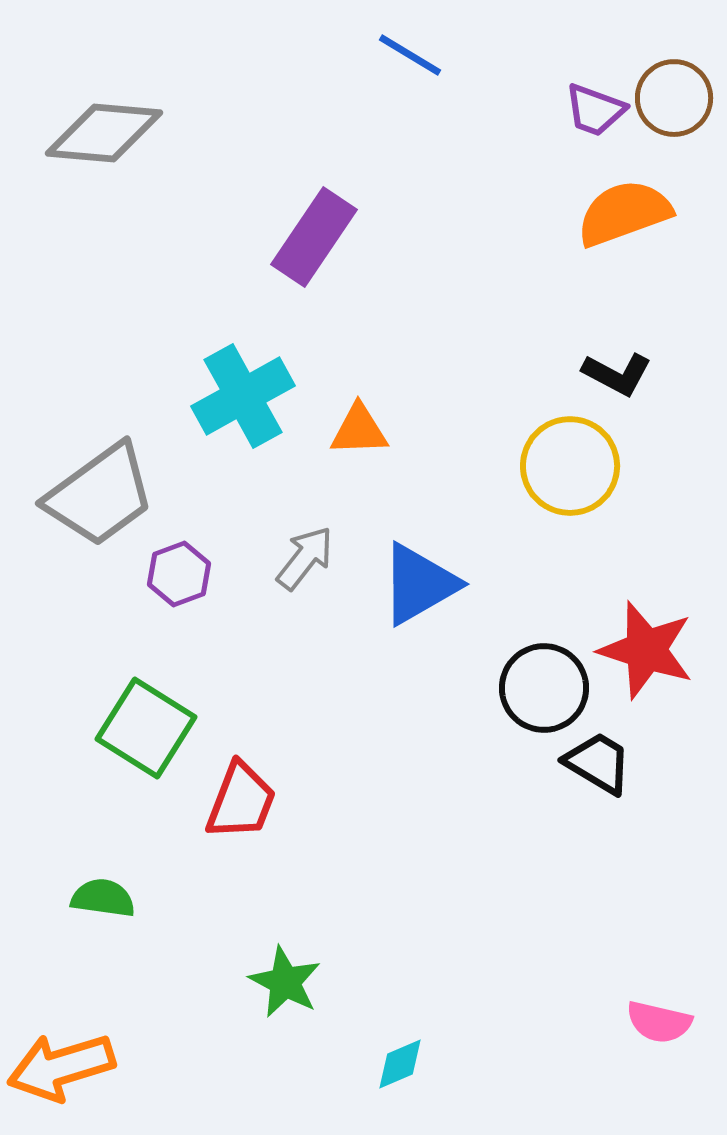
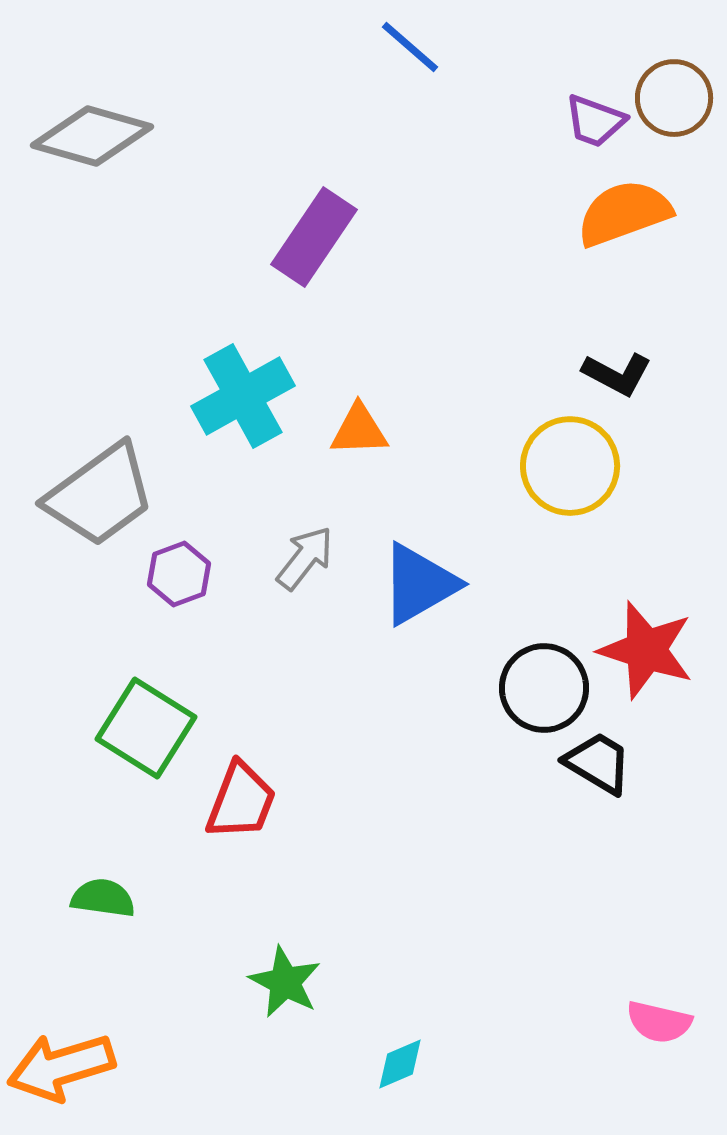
blue line: moved 8 px up; rotated 10 degrees clockwise
purple trapezoid: moved 11 px down
gray diamond: moved 12 px left, 3 px down; rotated 11 degrees clockwise
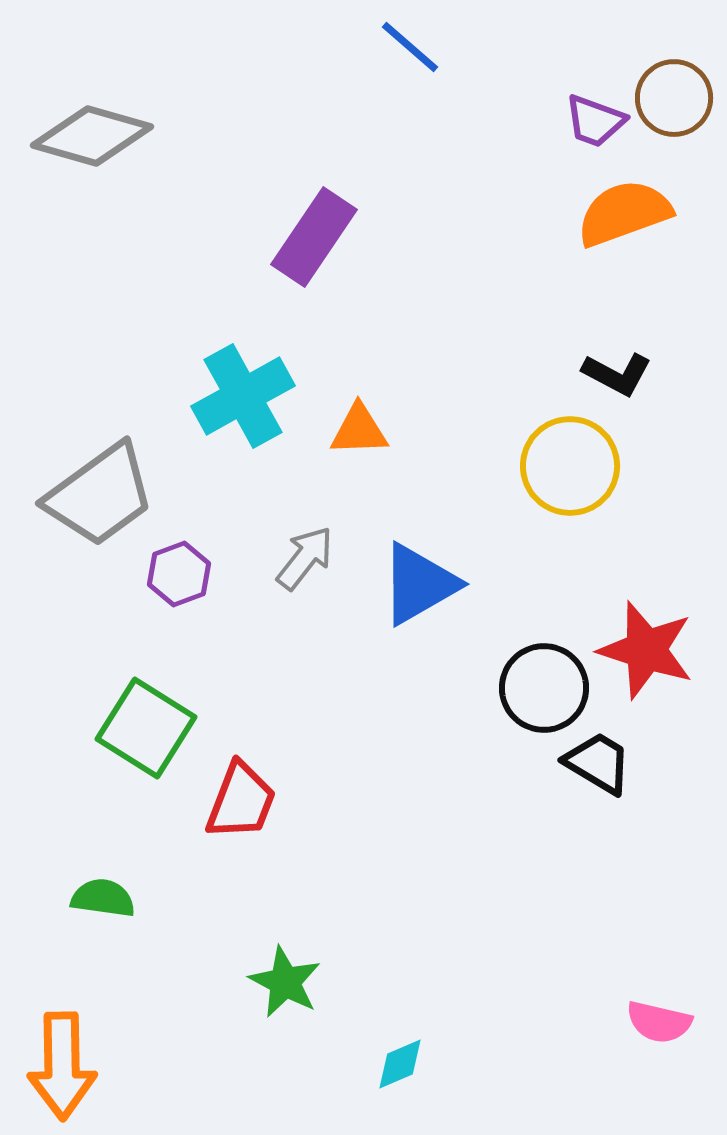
orange arrow: moved 1 px right, 1 px up; rotated 74 degrees counterclockwise
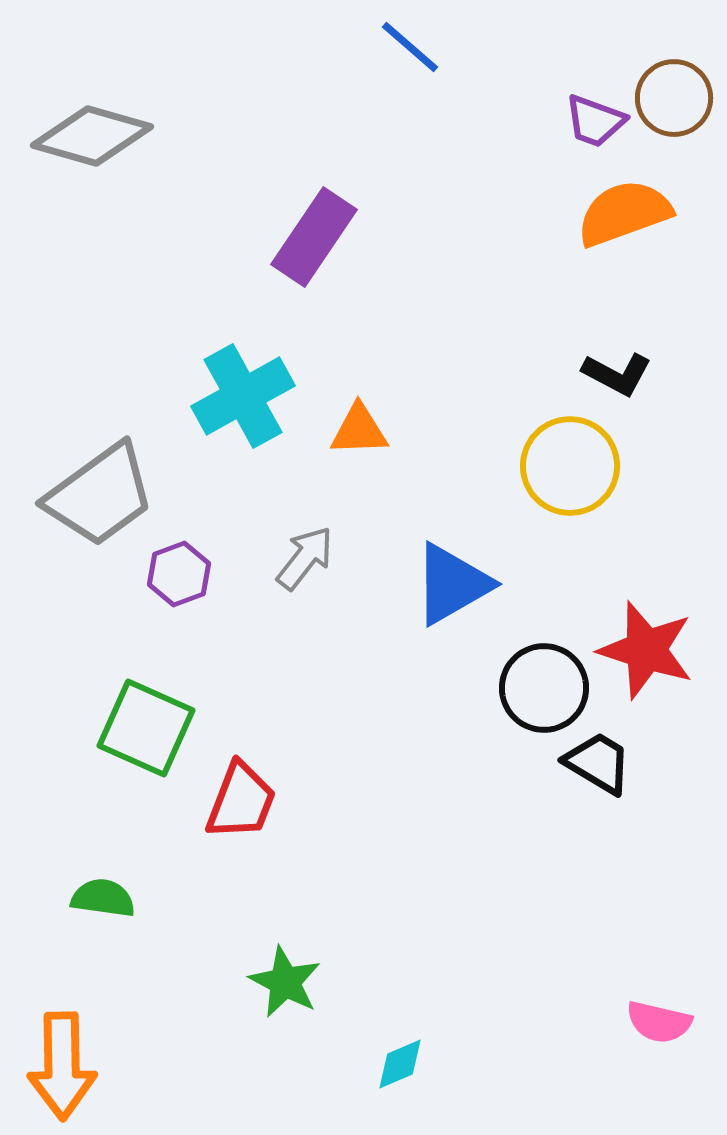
blue triangle: moved 33 px right
green square: rotated 8 degrees counterclockwise
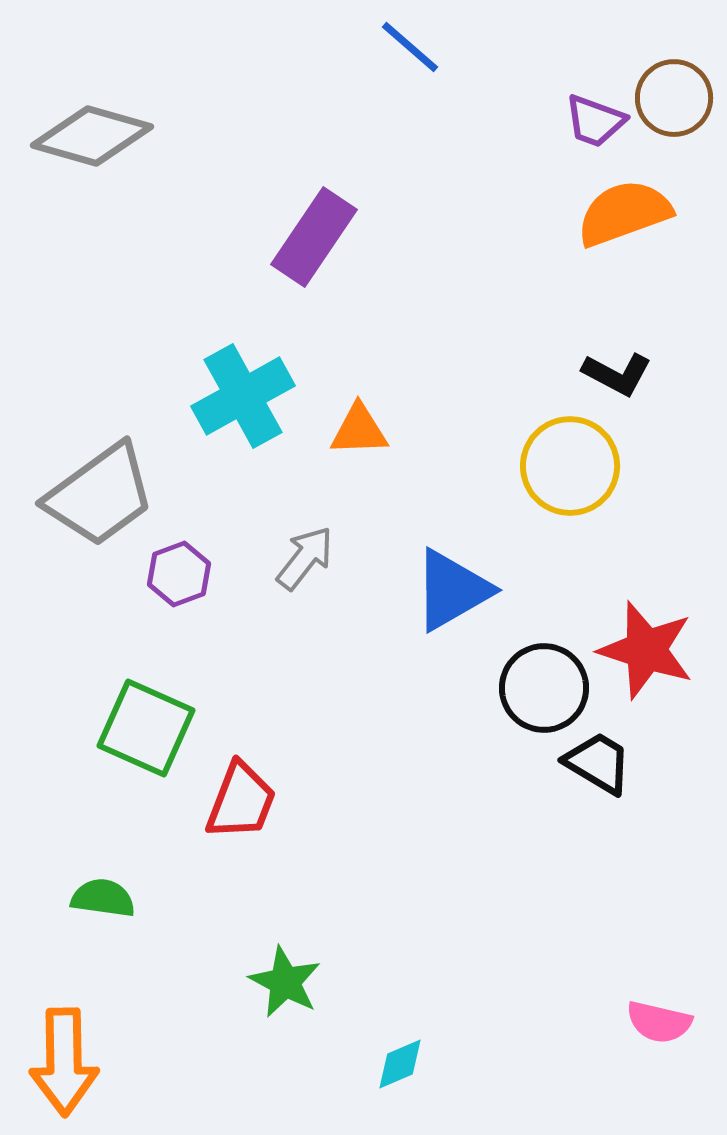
blue triangle: moved 6 px down
orange arrow: moved 2 px right, 4 px up
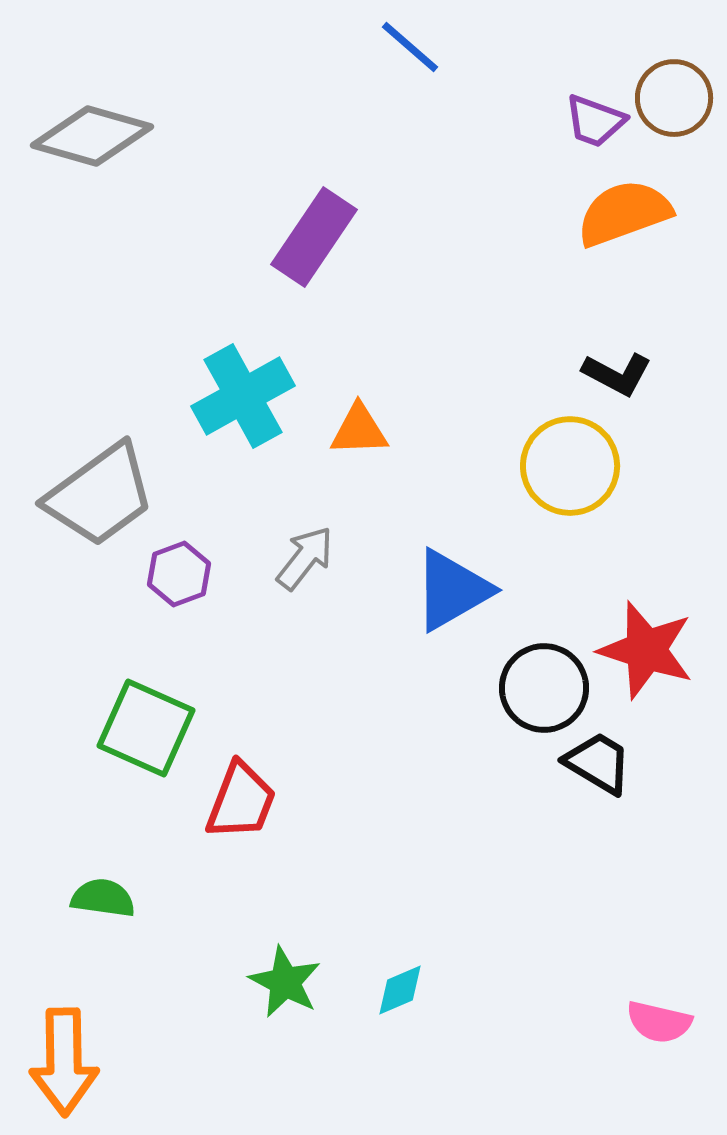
cyan diamond: moved 74 px up
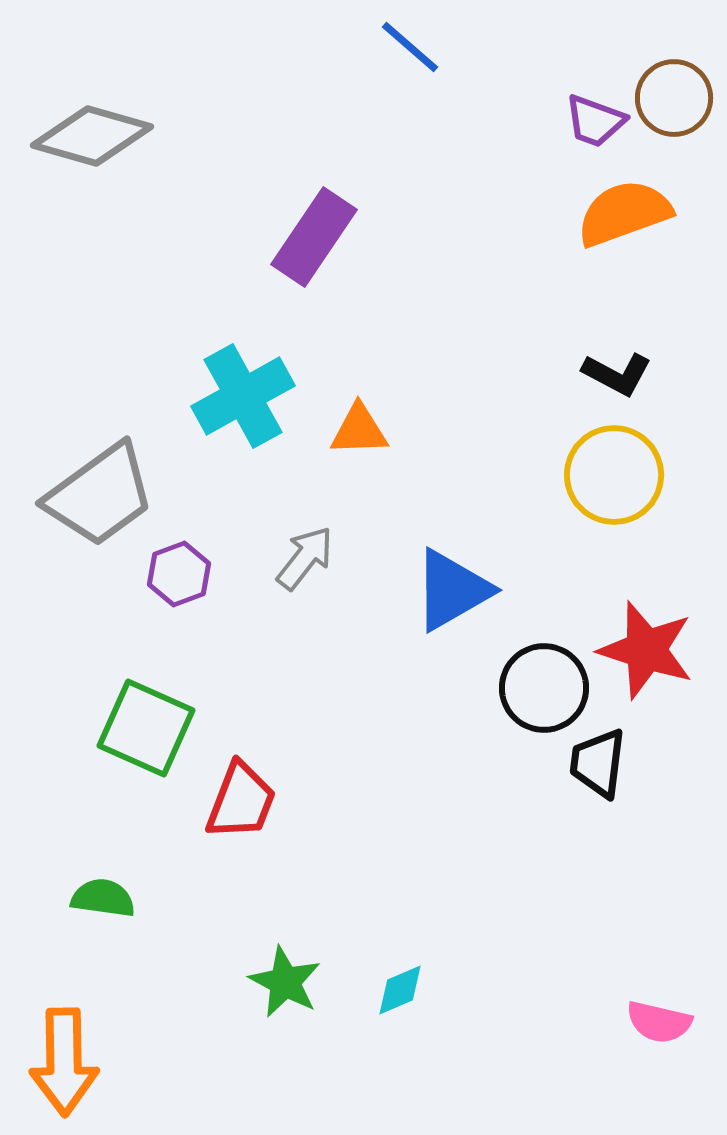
yellow circle: moved 44 px right, 9 px down
black trapezoid: rotated 114 degrees counterclockwise
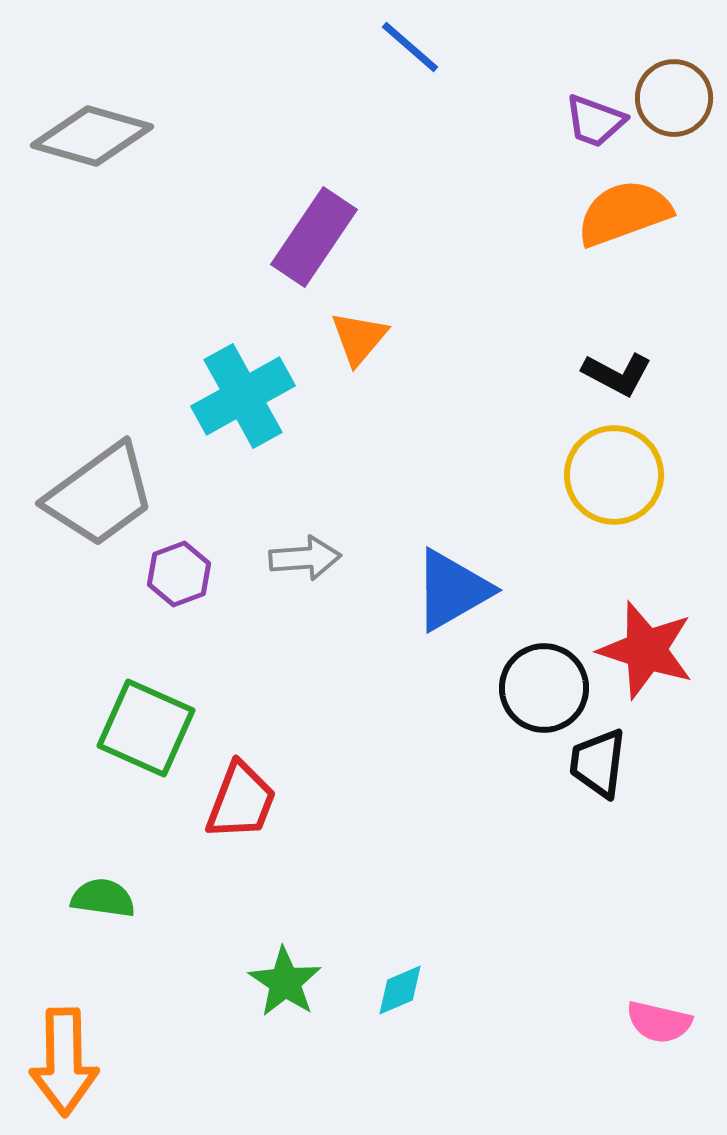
orange triangle: moved 92 px up; rotated 48 degrees counterclockwise
gray arrow: rotated 48 degrees clockwise
green star: rotated 6 degrees clockwise
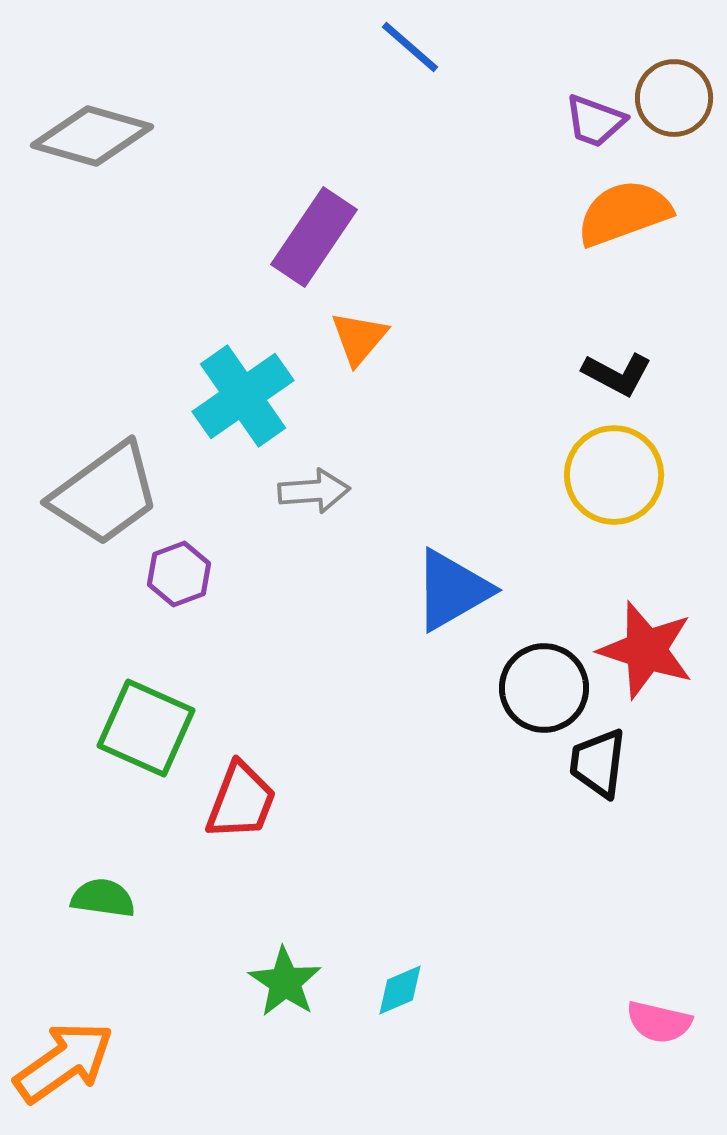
cyan cross: rotated 6 degrees counterclockwise
gray trapezoid: moved 5 px right, 1 px up
gray arrow: moved 9 px right, 67 px up
orange arrow: rotated 124 degrees counterclockwise
